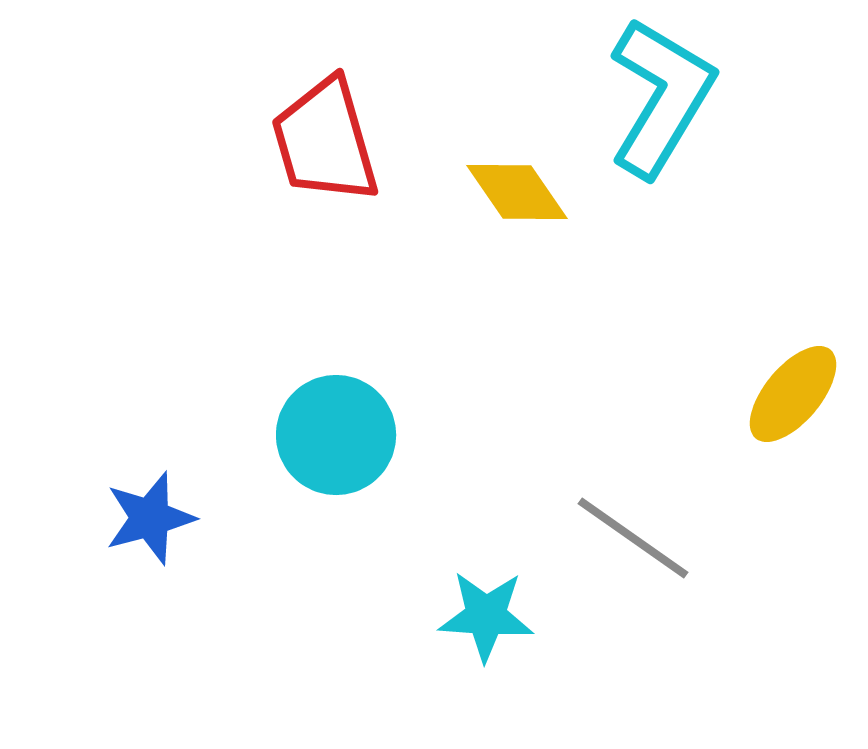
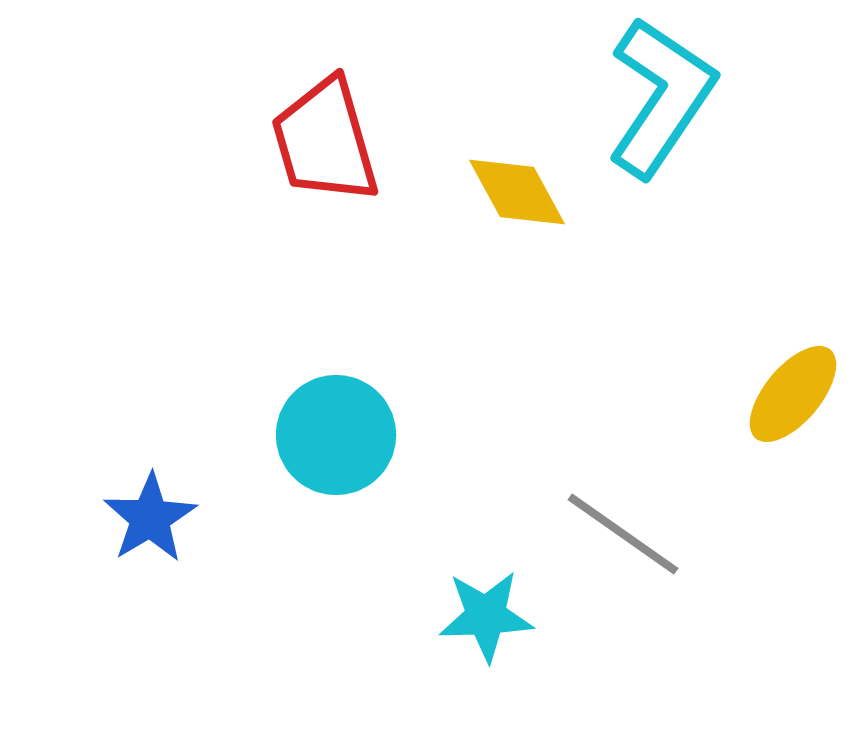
cyan L-shape: rotated 3 degrees clockwise
yellow diamond: rotated 6 degrees clockwise
blue star: rotated 16 degrees counterclockwise
gray line: moved 10 px left, 4 px up
cyan star: rotated 6 degrees counterclockwise
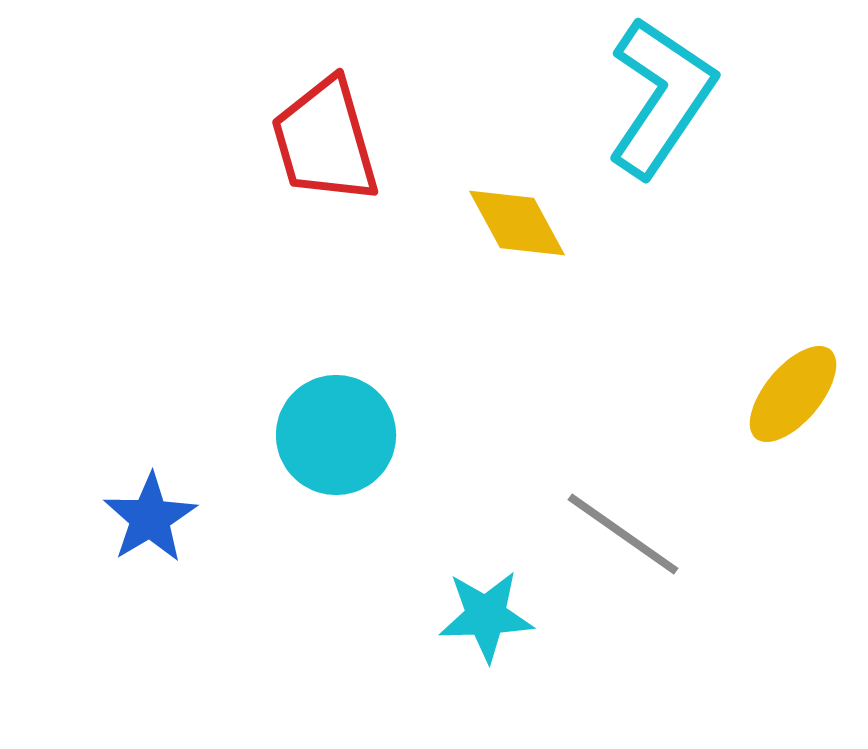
yellow diamond: moved 31 px down
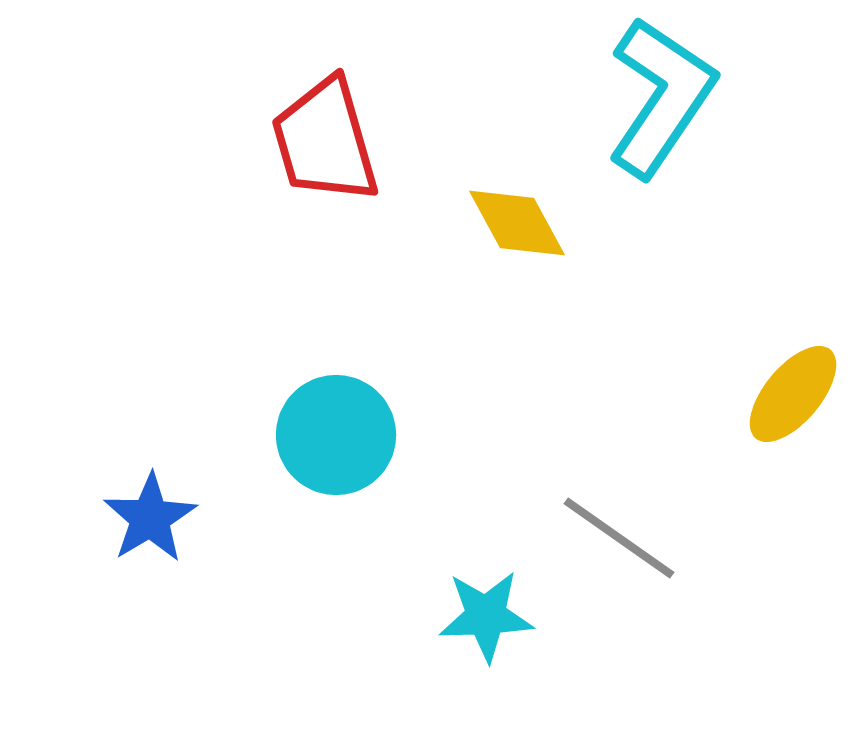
gray line: moved 4 px left, 4 px down
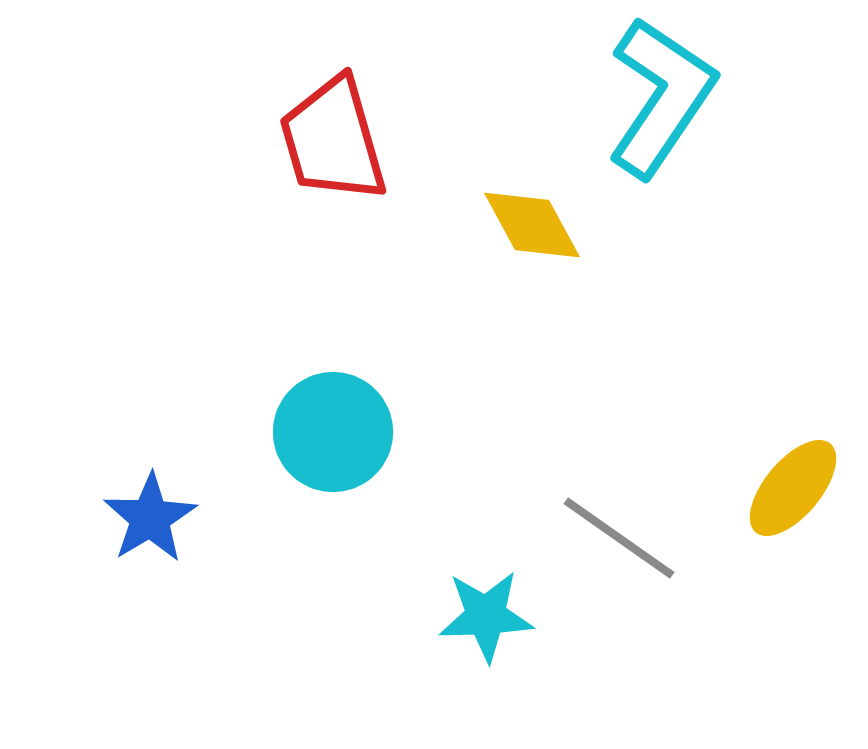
red trapezoid: moved 8 px right, 1 px up
yellow diamond: moved 15 px right, 2 px down
yellow ellipse: moved 94 px down
cyan circle: moved 3 px left, 3 px up
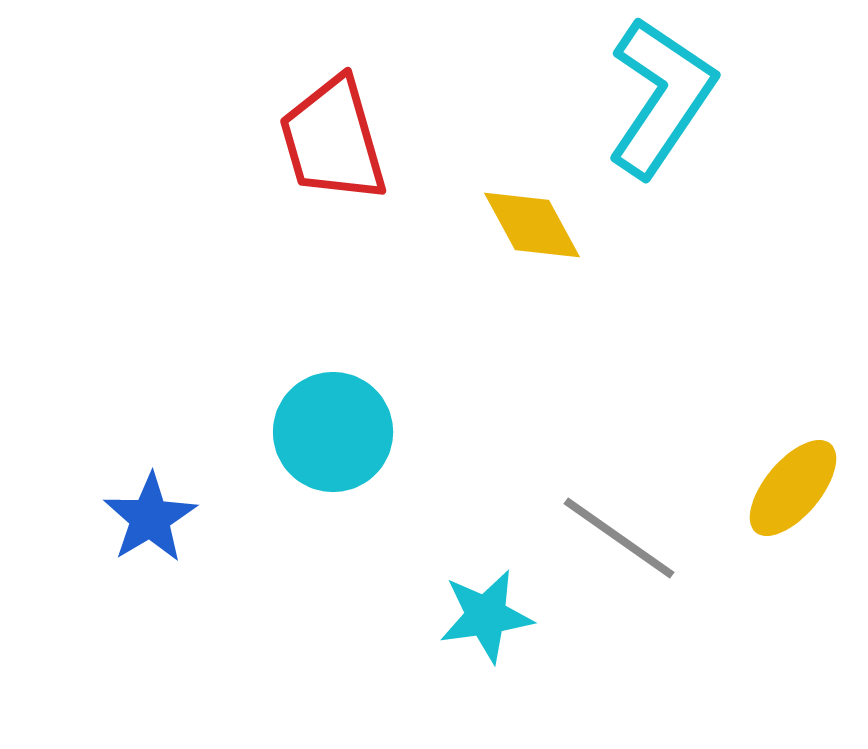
cyan star: rotated 6 degrees counterclockwise
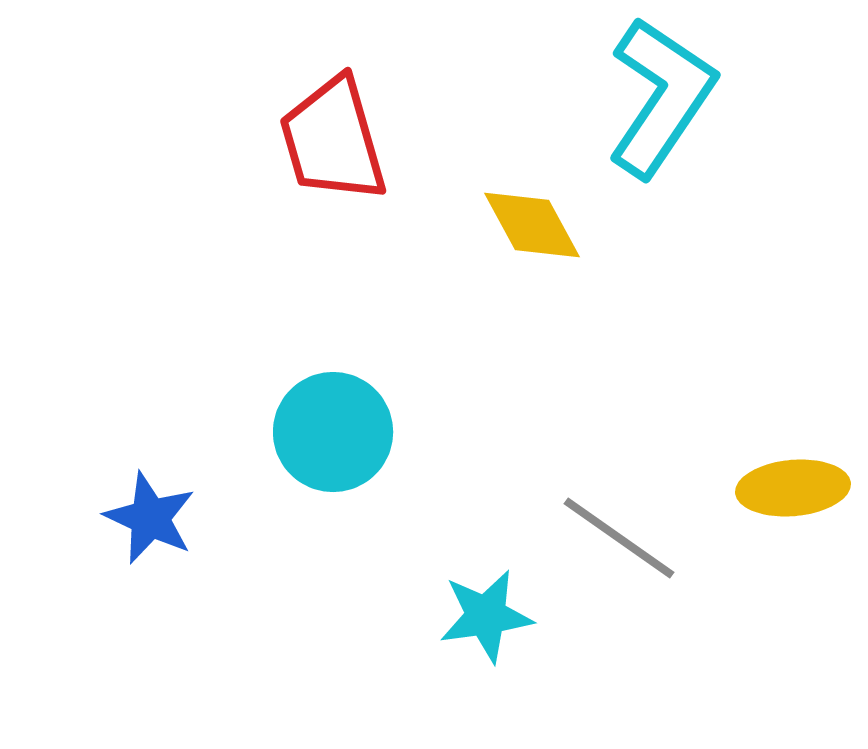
yellow ellipse: rotated 45 degrees clockwise
blue star: rotated 16 degrees counterclockwise
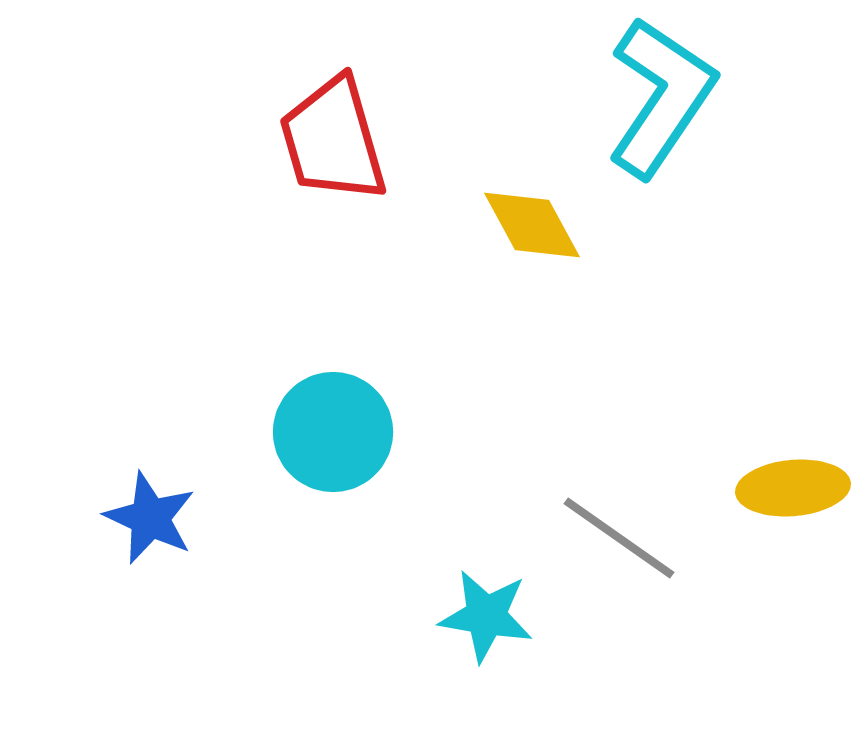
cyan star: rotated 18 degrees clockwise
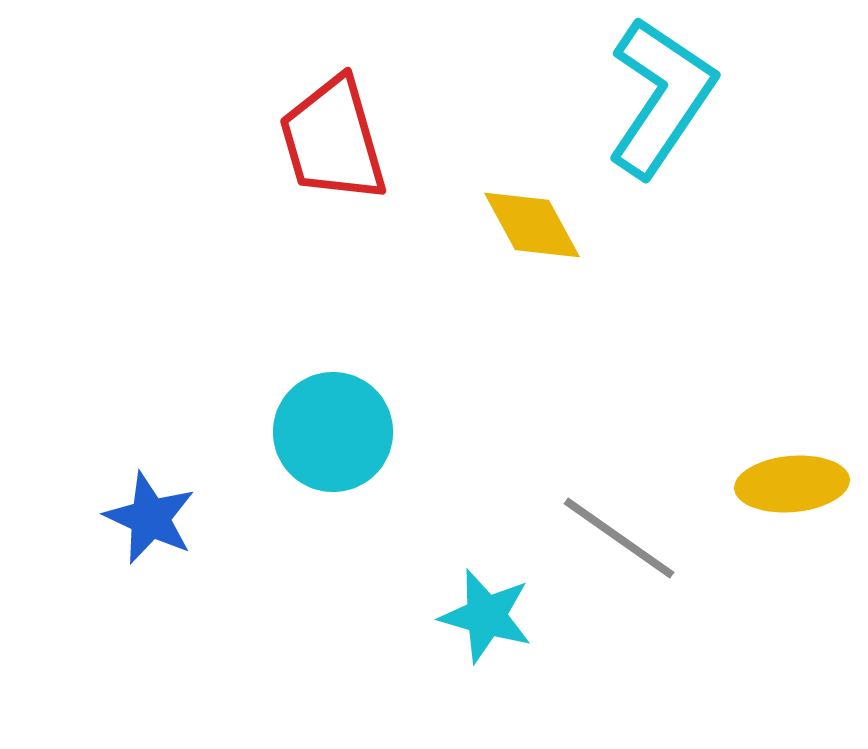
yellow ellipse: moved 1 px left, 4 px up
cyan star: rotated 6 degrees clockwise
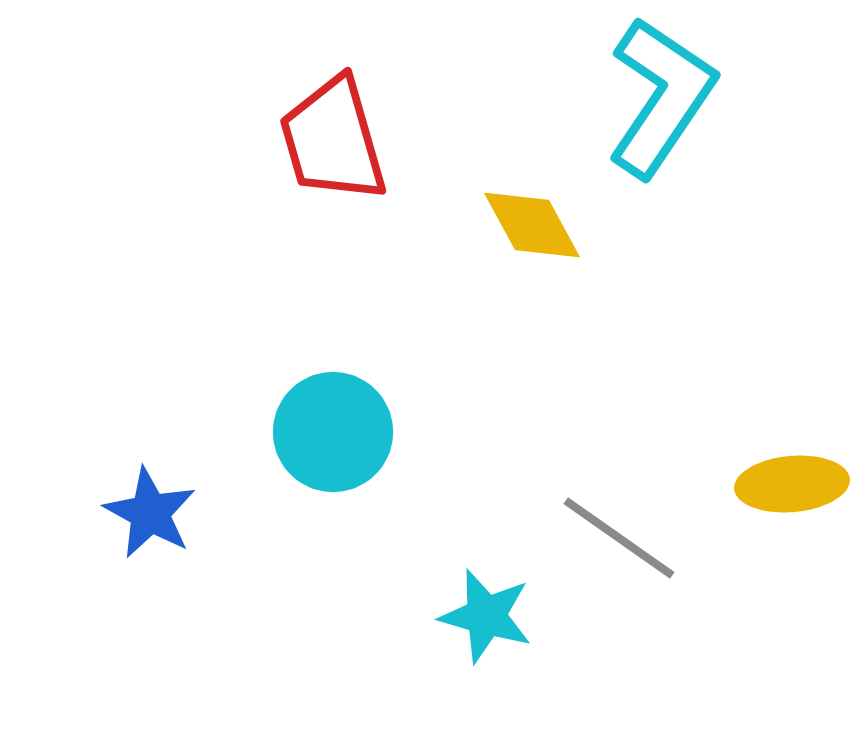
blue star: moved 5 px up; rotated 4 degrees clockwise
